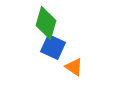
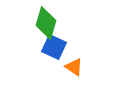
blue square: moved 1 px right
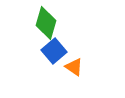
blue square: moved 4 px down; rotated 25 degrees clockwise
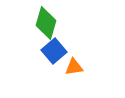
orange triangle: rotated 42 degrees counterclockwise
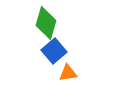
orange triangle: moved 6 px left, 6 px down
